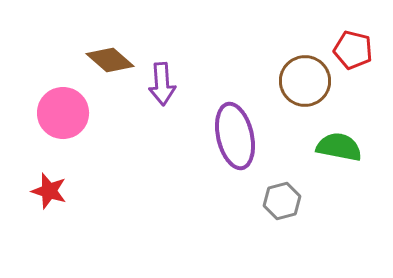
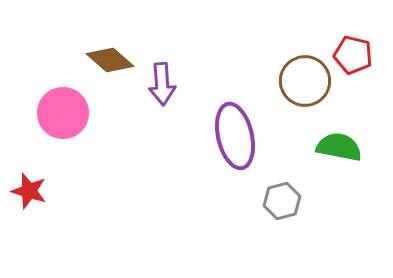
red pentagon: moved 5 px down
red star: moved 20 px left
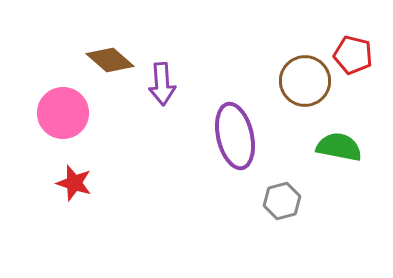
red star: moved 45 px right, 8 px up
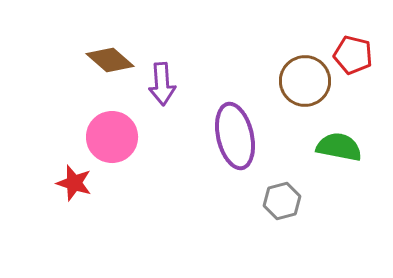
pink circle: moved 49 px right, 24 px down
